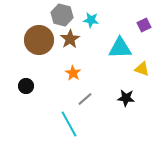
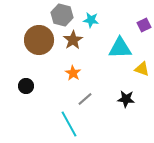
brown star: moved 3 px right, 1 px down
black star: moved 1 px down
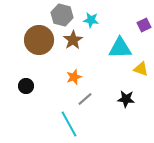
yellow triangle: moved 1 px left
orange star: moved 1 px right, 4 px down; rotated 21 degrees clockwise
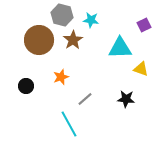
orange star: moved 13 px left
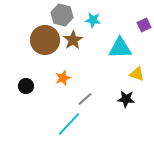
cyan star: moved 2 px right
brown circle: moved 6 px right
yellow triangle: moved 4 px left, 5 px down
orange star: moved 2 px right, 1 px down
cyan line: rotated 72 degrees clockwise
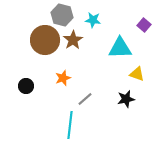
purple square: rotated 24 degrees counterclockwise
black star: rotated 18 degrees counterclockwise
cyan line: moved 1 px right, 1 px down; rotated 36 degrees counterclockwise
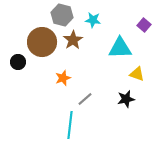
brown circle: moved 3 px left, 2 px down
black circle: moved 8 px left, 24 px up
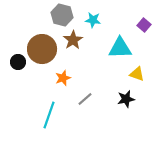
brown circle: moved 7 px down
cyan line: moved 21 px left, 10 px up; rotated 12 degrees clockwise
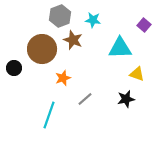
gray hexagon: moved 2 px left, 1 px down; rotated 25 degrees clockwise
brown star: rotated 18 degrees counterclockwise
black circle: moved 4 px left, 6 px down
